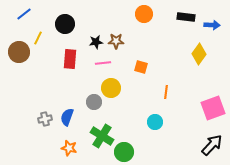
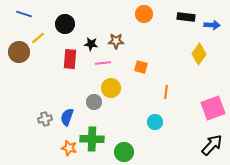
blue line: rotated 56 degrees clockwise
yellow line: rotated 24 degrees clockwise
black star: moved 5 px left, 2 px down; rotated 16 degrees clockwise
green cross: moved 10 px left, 3 px down; rotated 30 degrees counterclockwise
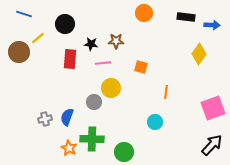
orange circle: moved 1 px up
orange star: rotated 14 degrees clockwise
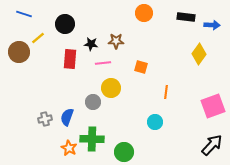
gray circle: moved 1 px left
pink square: moved 2 px up
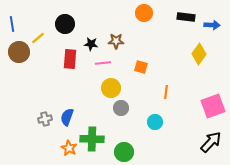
blue line: moved 12 px left, 10 px down; rotated 63 degrees clockwise
gray circle: moved 28 px right, 6 px down
black arrow: moved 1 px left, 3 px up
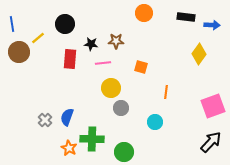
gray cross: moved 1 px down; rotated 32 degrees counterclockwise
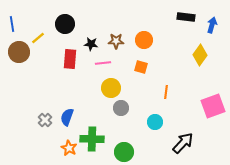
orange circle: moved 27 px down
blue arrow: rotated 77 degrees counterclockwise
yellow diamond: moved 1 px right, 1 px down
black arrow: moved 28 px left, 1 px down
